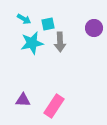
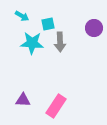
cyan arrow: moved 2 px left, 3 px up
cyan star: rotated 15 degrees clockwise
pink rectangle: moved 2 px right
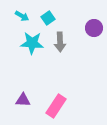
cyan square: moved 6 px up; rotated 24 degrees counterclockwise
